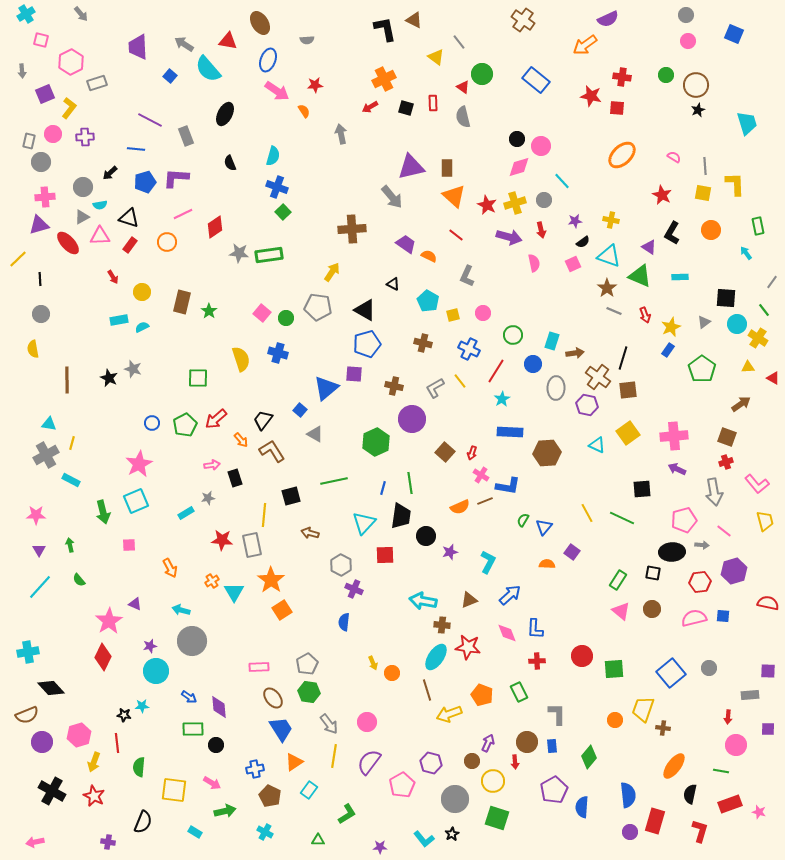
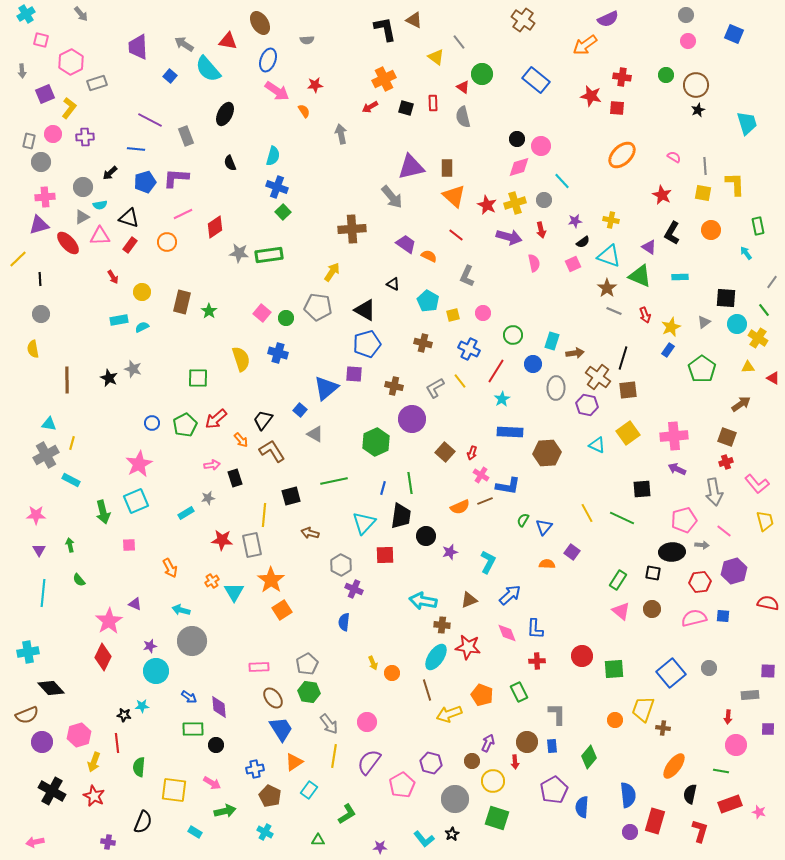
cyan line at (40, 587): moved 3 px right, 6 px down; rotated 36 degrees counterclockwise
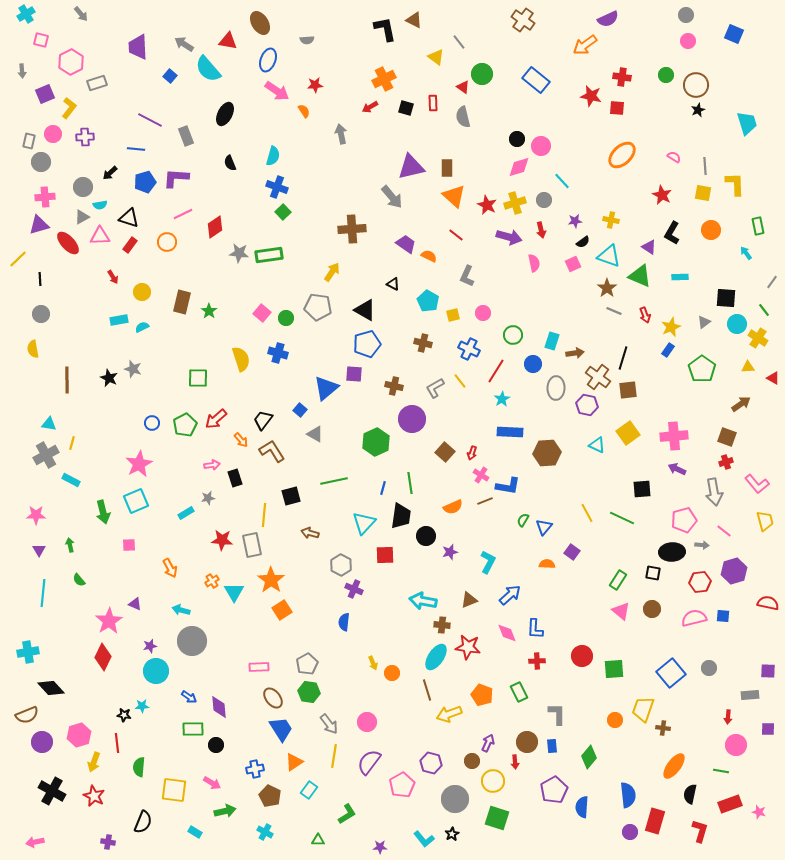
orange semicircle at (460, 507): moved 7 px left
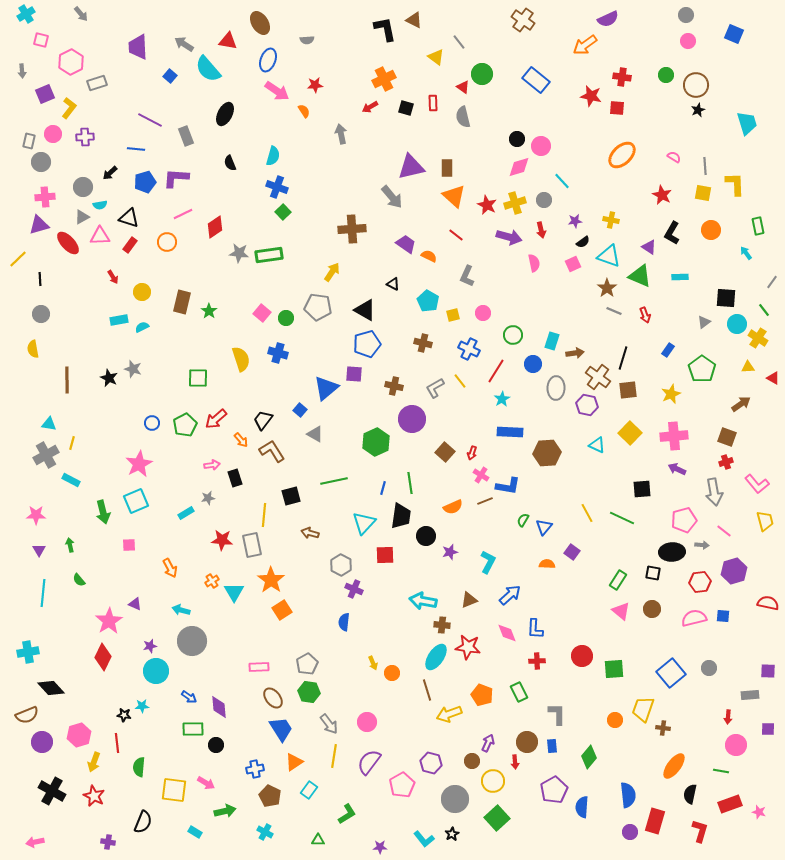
yellow star at (671, 327): moved 67 px down
yellow square at (628, 433): moved 2 px right; rotated 10 degrees counterclockwise
pink arrow at (212, 783): moved 6 px left
green square at (497, 818): rotated 30 degrees clockwise
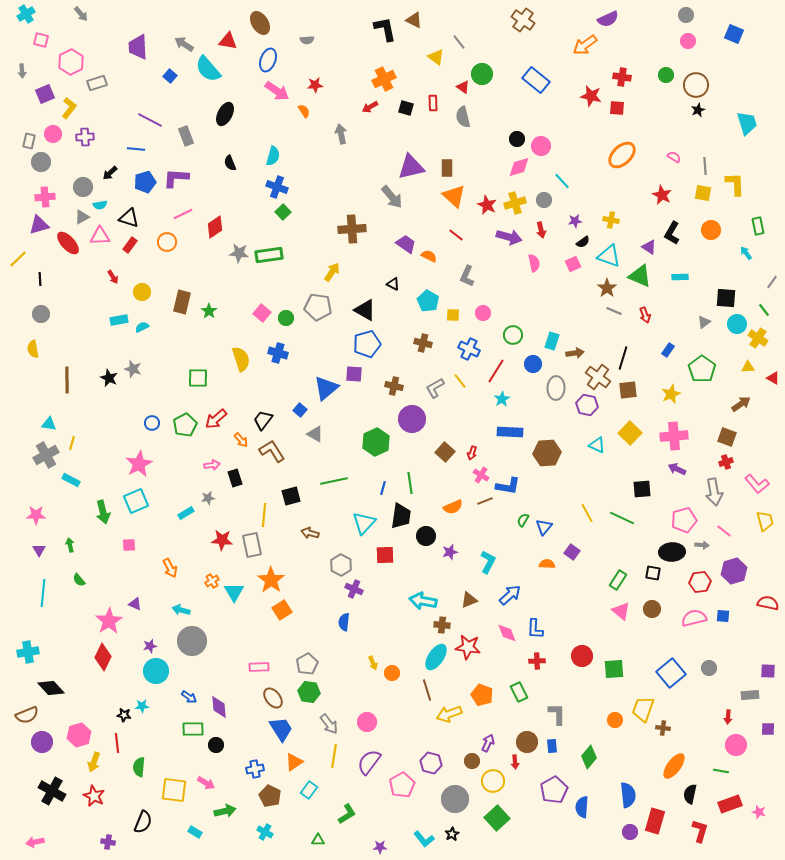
yellow square at (453, 315): rotated 16 degrees clockwise
